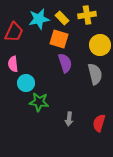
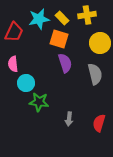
yellow circle: moved 2 px up
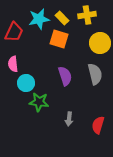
purple semicircle: moved 13 px down
red semicircle: moved 1 px left, 2 px down
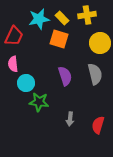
red trapezoid: moved 4 px down
gray arrow: moved 1 px right
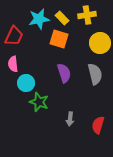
purple semicircle: moved 1 px left, 3 px up
green star: rotated 12 degrees clockwise
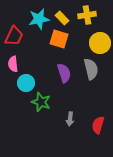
gray semicircle: moved 4 px left, 5 px up
green star: moved 2 px right
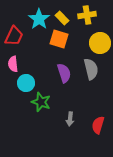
cyan star: rotated 25 degrees counterclockwise
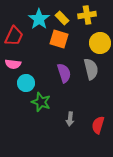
pink semicircle: rotated 77 degrees counterclockwise
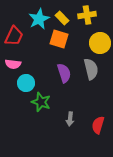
cyan star: rotated 10 degrees clockwise
